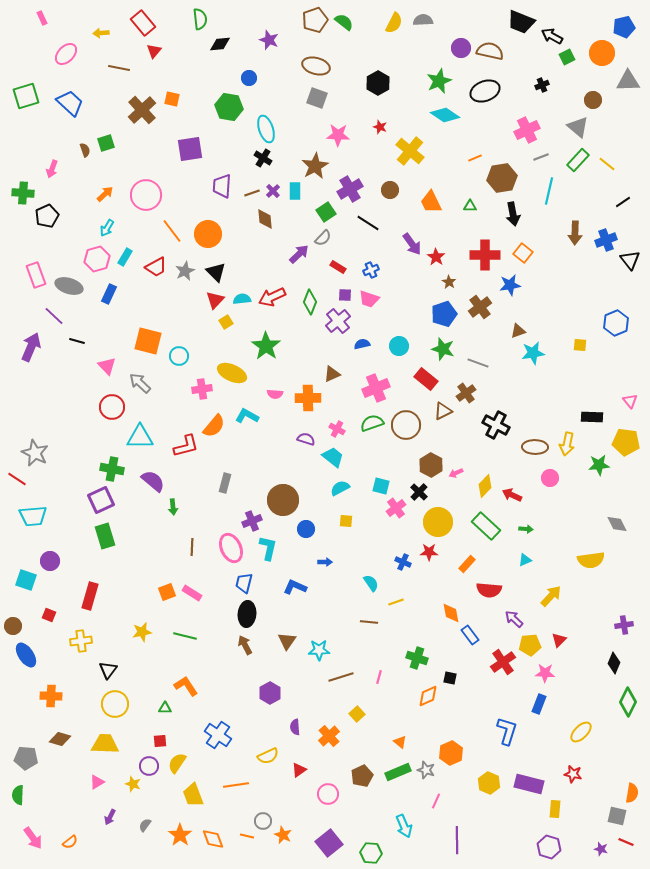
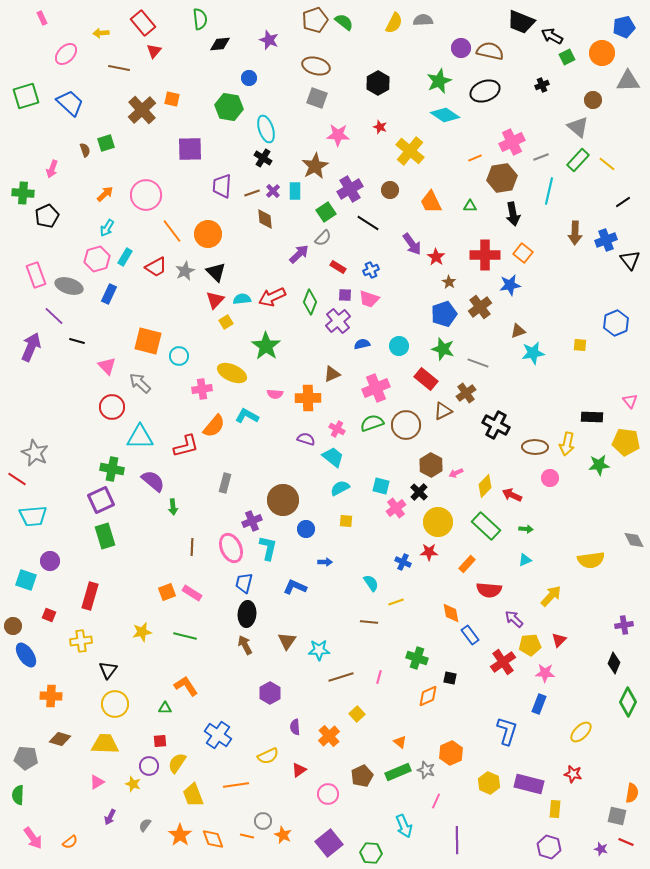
pink cross at (527, 130): moved 15 px left, 12 px down
purple square at (190, 149): rotated 8 degrees clockwise
gray diamond at (617, 524): moved 17 px right, 16 px down
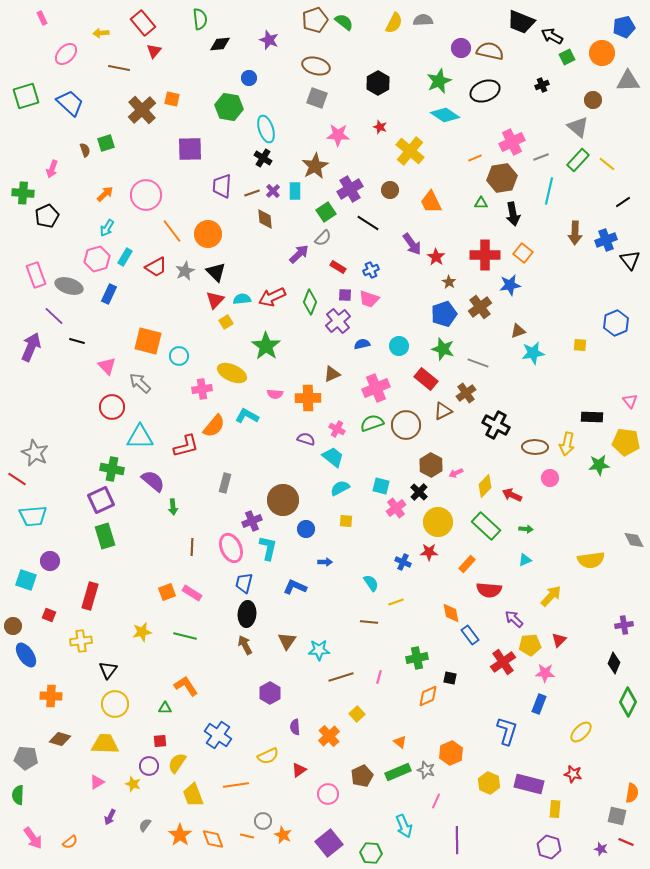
green triangle at (470, 206): moved 11 px right, 3 px up
green cross at (417, 658): rotated 30 degrees counterclockwise
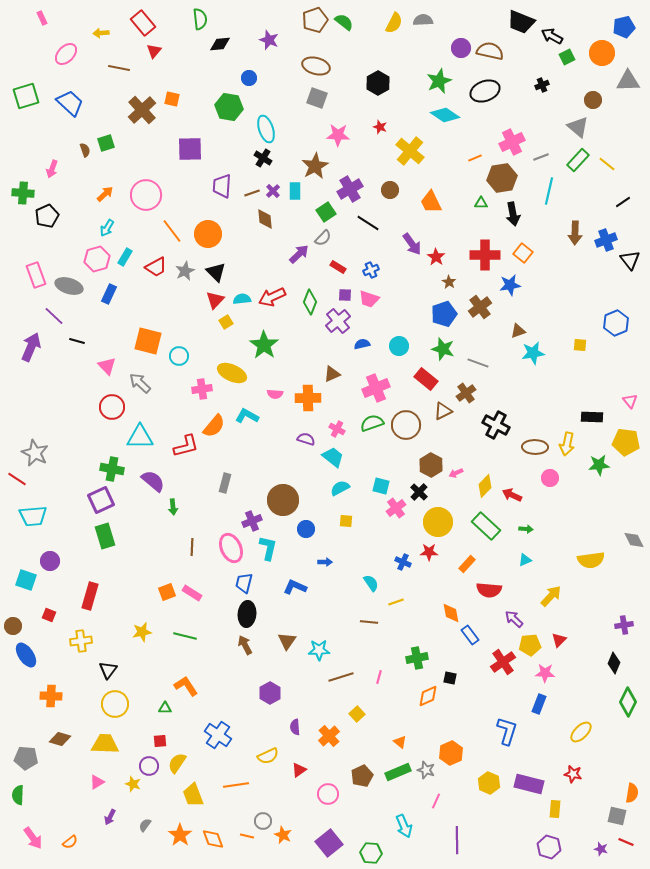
green star at (266, 346): moved 2 px left, 1 px up
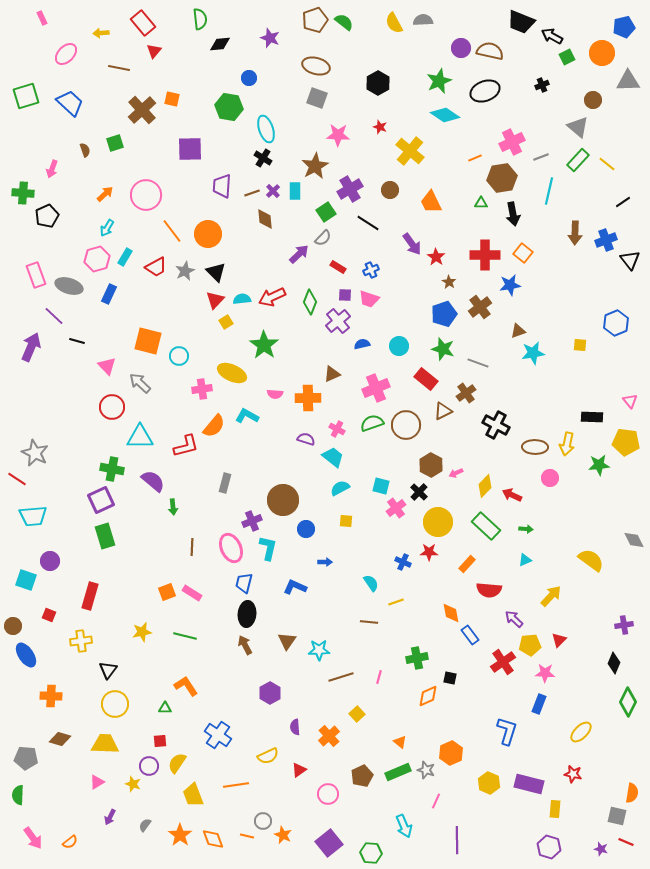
yellow semicircle at (394, 23): rotated 125 degrees clockwise
purple star at (269, 40): moved 1 px right, 2 px up
green square at (106, 143): moved 9 px right
yellow semicircle at (591, 560): rotated 136 degrees counterclockwise
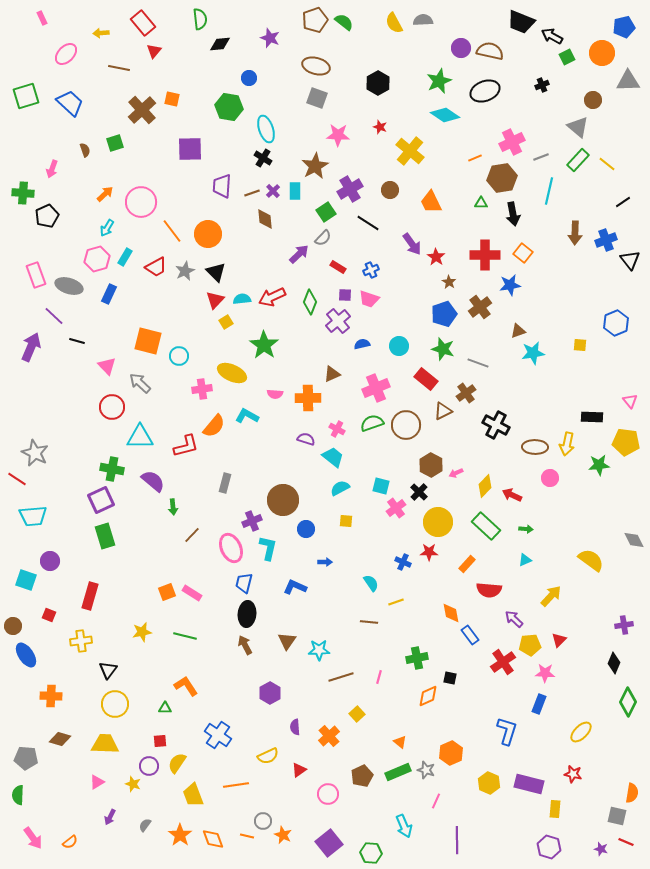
pink circle at (146, 195): moved 5 px left, 7 px down
brown line at (192, 547): moved 12 px up; rotated 42 degrees clockwise
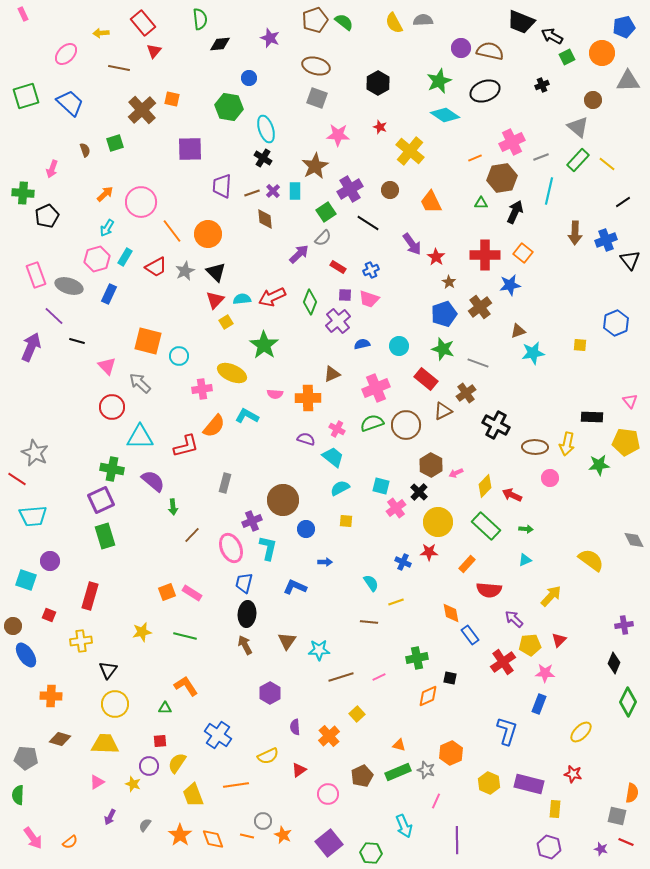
pink rectangle at (42, 18): moved 19 px left, 4 px up
black arrow at (513, 214): moved 2 px right, 2 px up; rotated 145 degrees counterclockwise
pink line at (379, 677): rotated 48 degrees clockwise
orange triangle at (400, 742): moved 1 px left, 3 px down; rotated 24 degrees counterclockwise
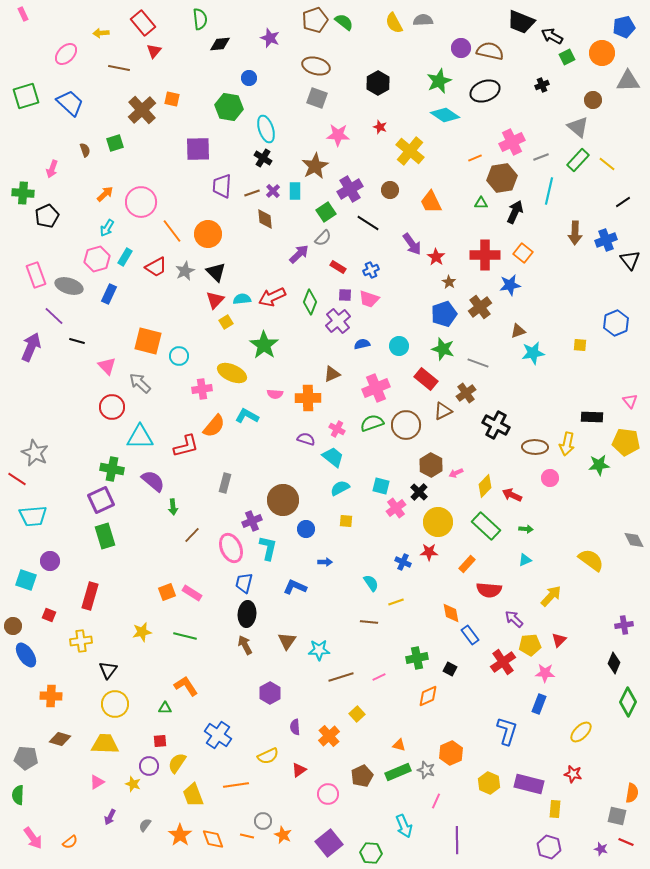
purple square at (190, 149): moved 8 px right
black square at (450, 678): moved 9 px up; rotated 16 degrees clockwise
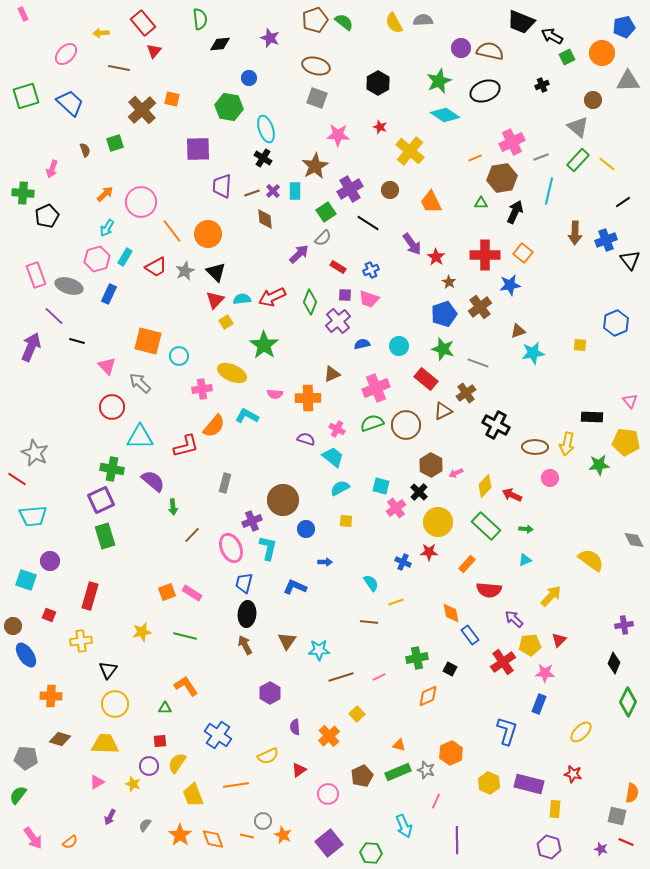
green semicircle at (18, 795): rotated 36 degrees clockwise
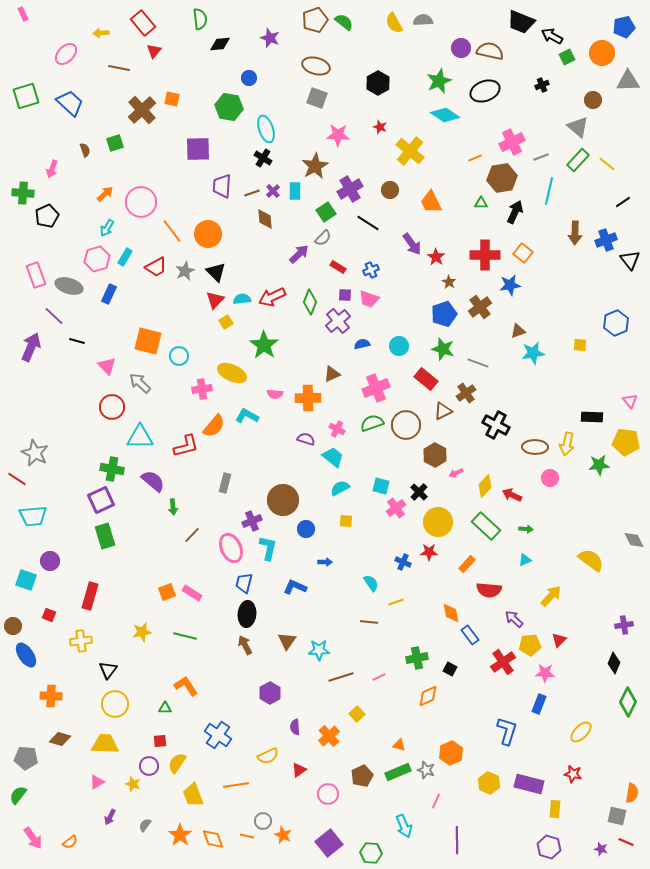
brown hexagon at (431, 465): moved 4 px right, 10 px up
